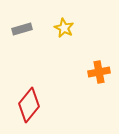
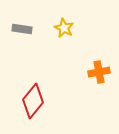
gray rectangle: rotated 24 degrees clockwise
red diamond: moved 4 px right, 4 px up
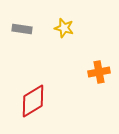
yellow star: rotated 12 degrees counterclockwise
red diamond: rotated 20 degrees clockwise
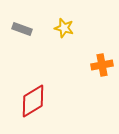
gray rectangle: rotated 12 degrees clockwise
orange cross: moved 3 px right, 7 px up
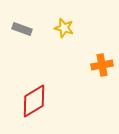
red diamond: moved 1 px right
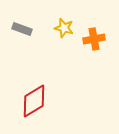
orange cross: moved 8 px left, 26 px up
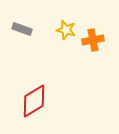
yellow star: moved 2 px right, 2 px down
orange cross: moved 1 px left, 1 px down
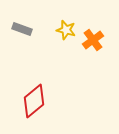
orange cross: rotated 25 degrees counterclockwise
red diamond: rotated 8 degrees counterclockwise
